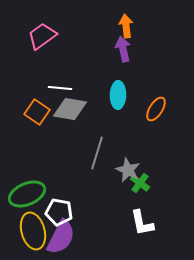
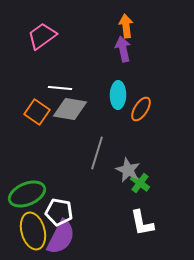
orange ellipse: moved 15 px left
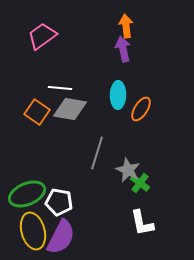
white pentagon: moved 10 px up
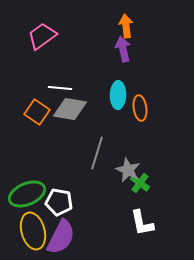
orange ellipse: moved 1 px left, 1 px up; rotated 40 degrees counterclockwise
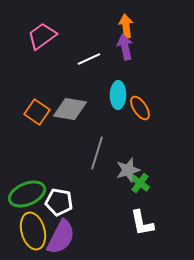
purple arrow: moved 2 px right, 2 px up
white line: moved 29 px right, 29 px up; rotated 30 degrees counterclockwise
orange ellipse: rotated 25 degrees counterclockwise
gray star: rotated 30 degrees clockwise
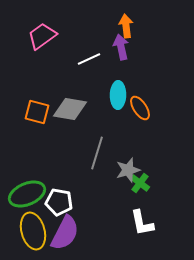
purple arrow: moved 4 px left
orange square: rotated 20 degrees counterclockwise
purple semicircle: moved 4 px right, 4 px up
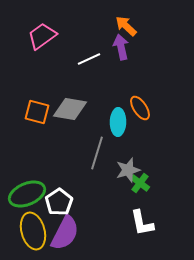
orange arrow: rotated 40 degrees counterclockwise
cyan ellipse: moved 27 px down
white pentagon: rotated 28 degrees clockwise
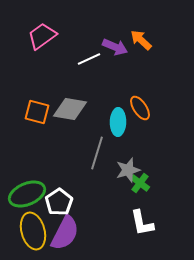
orange arrow: moved 15 px right, 14 px down
purple arrow: moved 6 px left; rotated 125 degrees clockwise
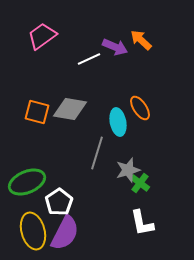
cyan ellipse: rotated 12 degrees counterclockwise
green ellipse: moved 12 px up
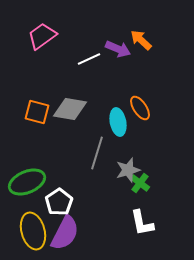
purple arrow: moved 3 px right, 2 px down
